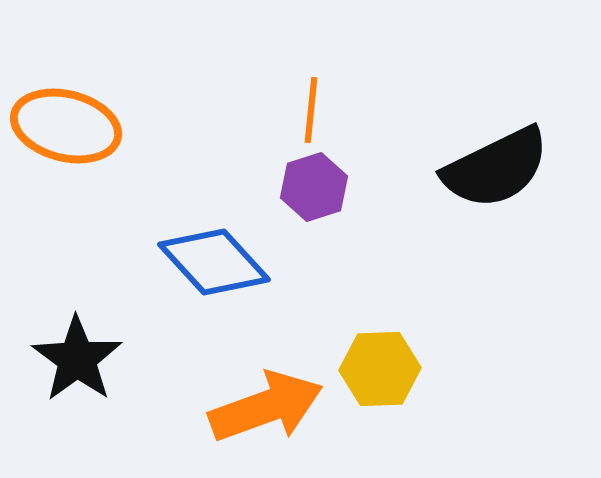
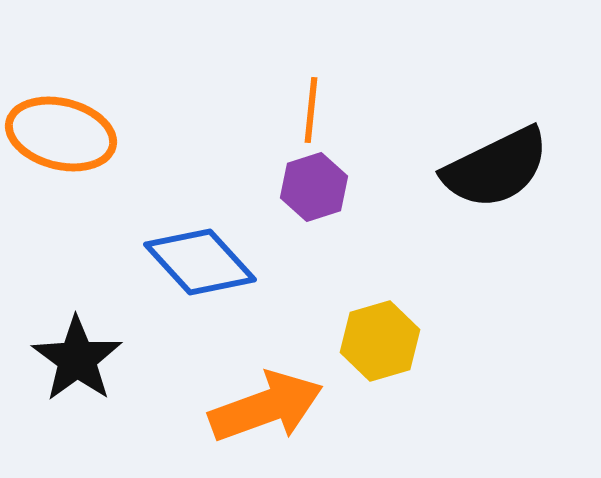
orange ellipse: moved 5 px left, 8 px down
blue diamond: moved 14 px left
yellow hexagon: moved 28 px up; rotated 14 degrees counterclockwise
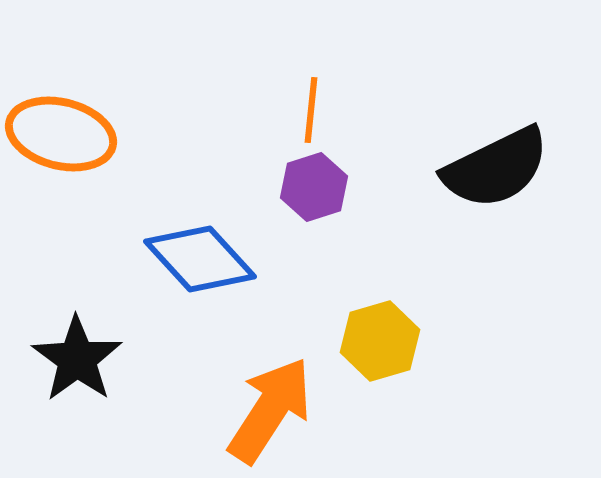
blue diamond: moved 3 px up
orange arrow: moved 4 px right, 3 px down; rotated 37 degrees counterclockwise
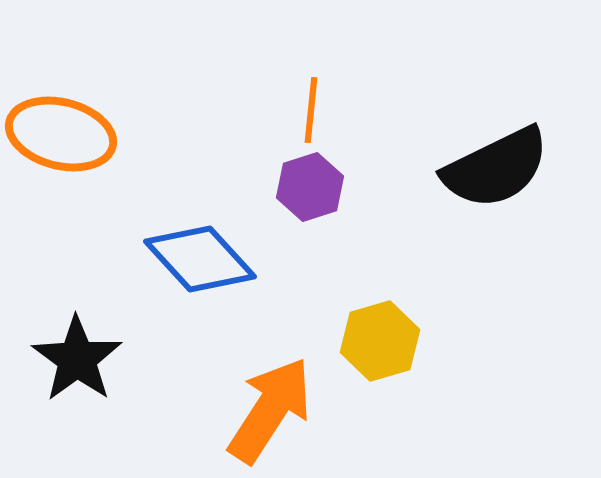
purple hexagon: moved 4 px left
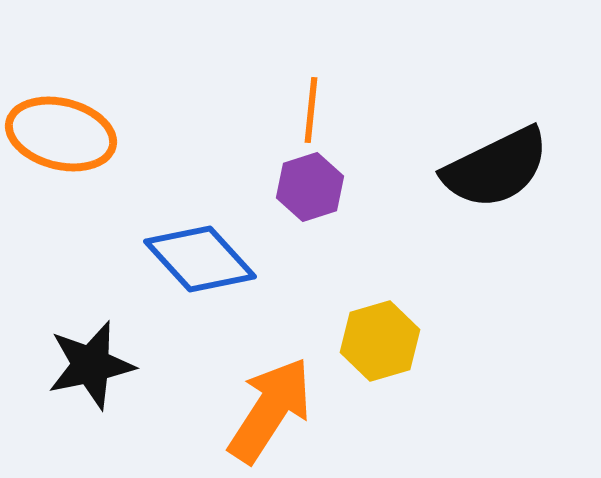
black star: moved 14 px right, 6 px down; rotated 24 degrees clockwise
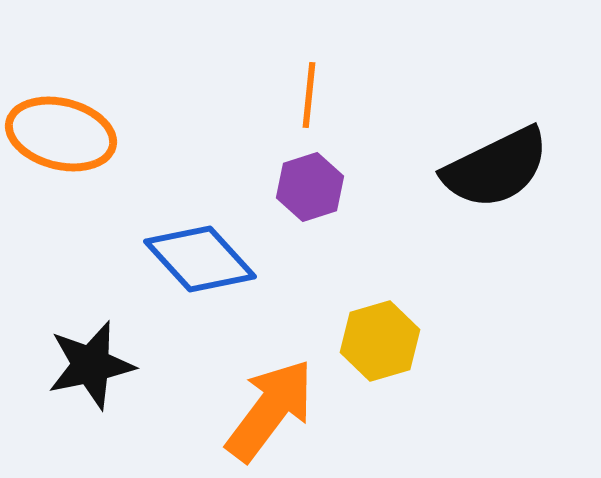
orange line: moved 2 px left, 15 px up
orange arrow: rotated 4 degrees clockwise
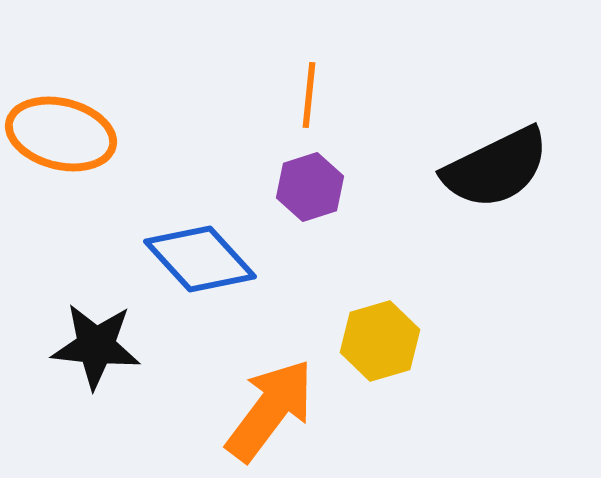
black star: moved 5 px right, 19 px up; rotated 18 degrees clockwise
